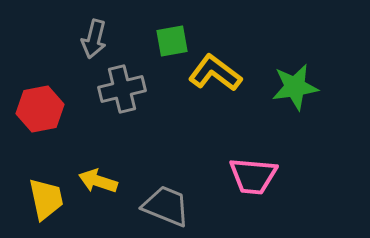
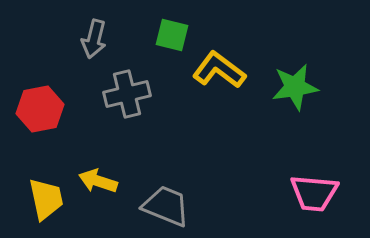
green square: moved 6 px up; rotated 24 degrees clockwise
yellow L-shape: moved 4 px right, 3 px up
gray cross: moved 5 px right, 5 px down
pink trapezoid: moved 61 px right, 17 px down
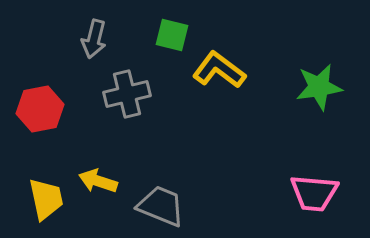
green star: moved 24 px right
gray trapezoid: moved 5 px left
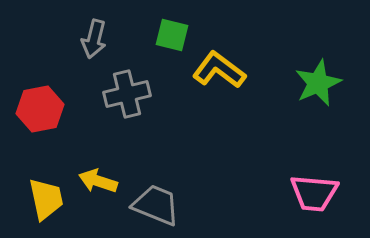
green star: moved 1 px left, 4 px up; rotated 15 degrees counterclockwise
gray trapezoid: moved 5 px left, 1 px up
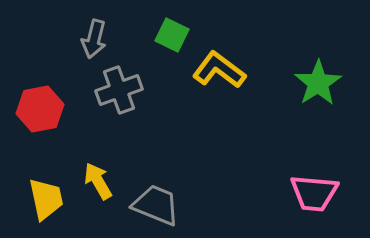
green square: rotated 12 degrees clockwise
green star: rotated 9 degrees counterclockwise
gray cross: moved 8 px left, 4 px up; rotated 6 degrees counterclockwise
yellow arrow: rotated 42 degrees clockwise
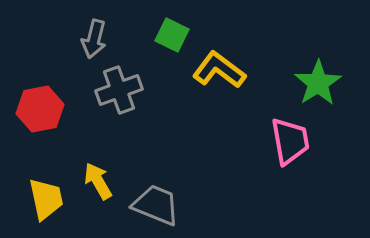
pink trapezoid: moved 24 px left, 52 px up; rotated 105 degrees counterclockwise
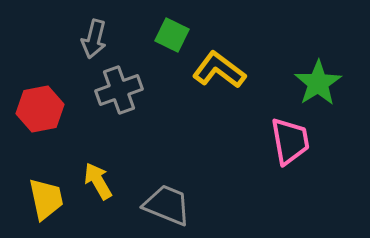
gray trapezoid: moved 11 px right
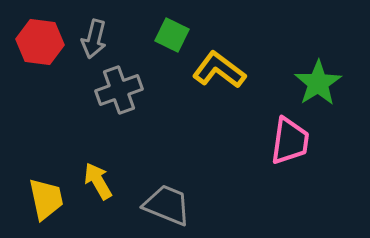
red hexagon: moved 67 px up; rotated 18 degrees clockwise
pink trapezoid: rotated 18 degrees clockwise
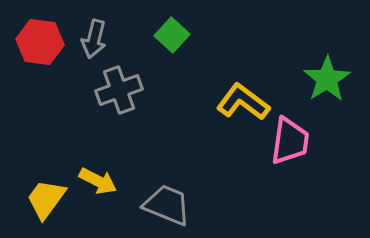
green square: rotated 16 degrees clockwise
yellow L-shape: moved 24 px right, 32 px down
green star: moved 9 px right, 4 px up
yellow arrow: rotated 147 degrees clockwise
yellow trapezoid: rotated 132 degrees counterclockwise
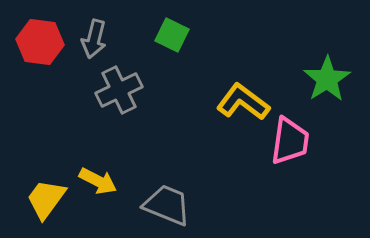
green square: rotated 16 degrees counterclockwise
gray cross: rotated 6 degrees counterclockwise
